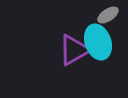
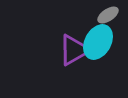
cyan ellipse: rotated 48 degrees clockwise
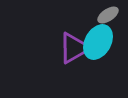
purple triangle: moved 2 px up
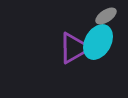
gray ellipse: moved 2 px left, 1 px down
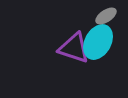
purple triangle: rotated 48 degrees clockwise
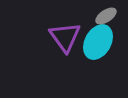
purple triangle: moved 9 px left, 11 px up; rotated 36 degrees clockwise
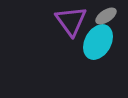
purple triangle: moved 6 px right, 16 px up
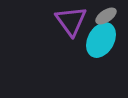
cyan ellipse: moved 3 px right, 2 px up
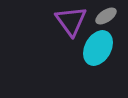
cyan ellipse: moved 3 px left, 8 px down
